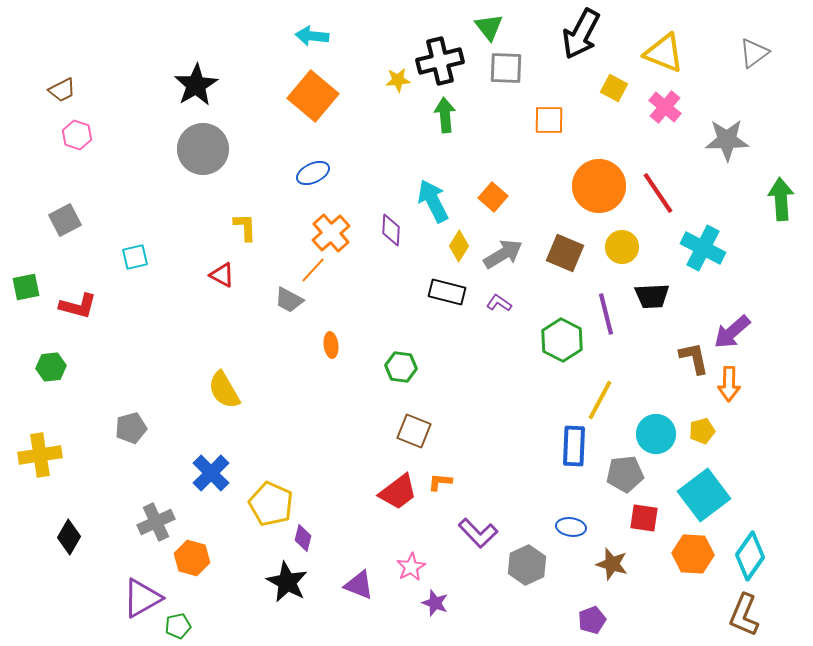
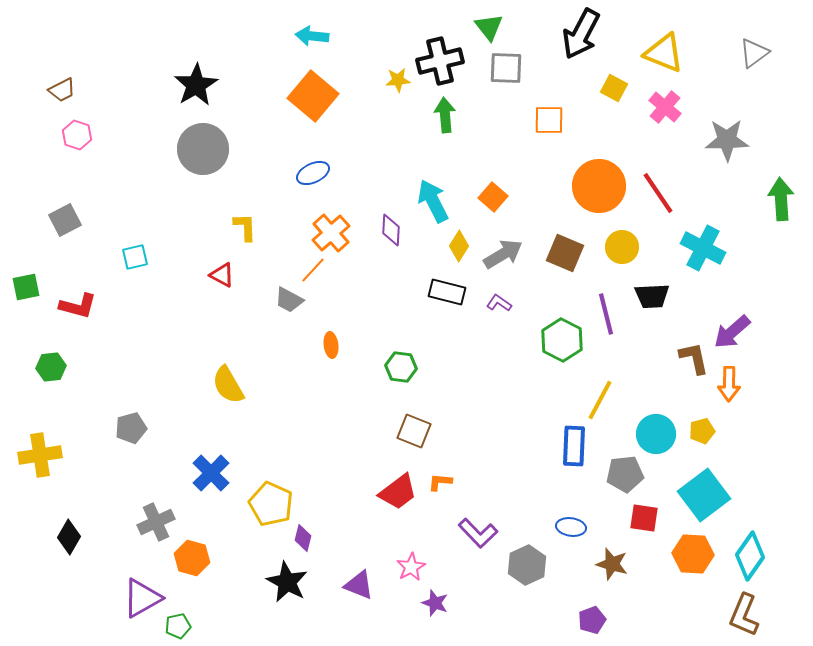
yellow semicircle at (224, 390): moved 4 px right, 5 px up
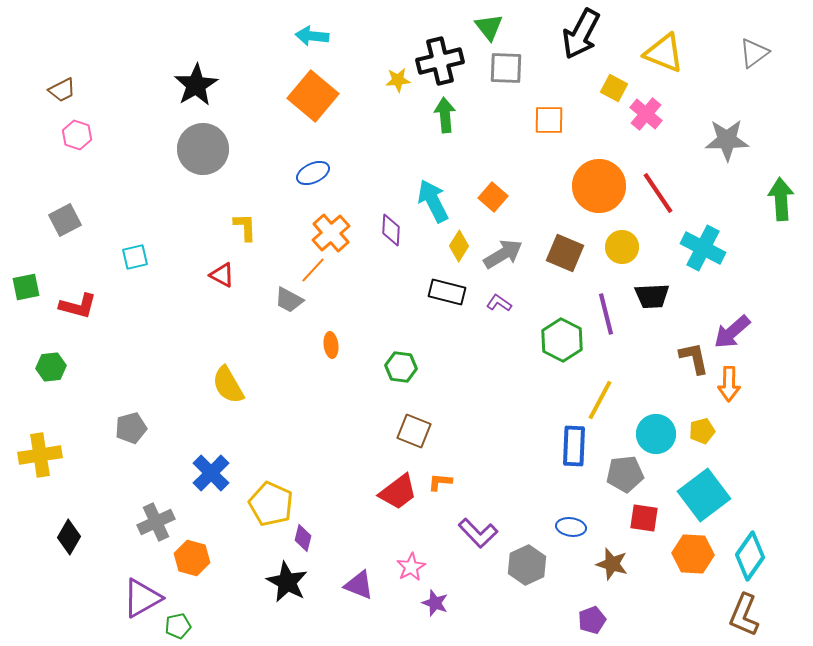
pink cross at (665, 107): moved 19 px left, 7 px down
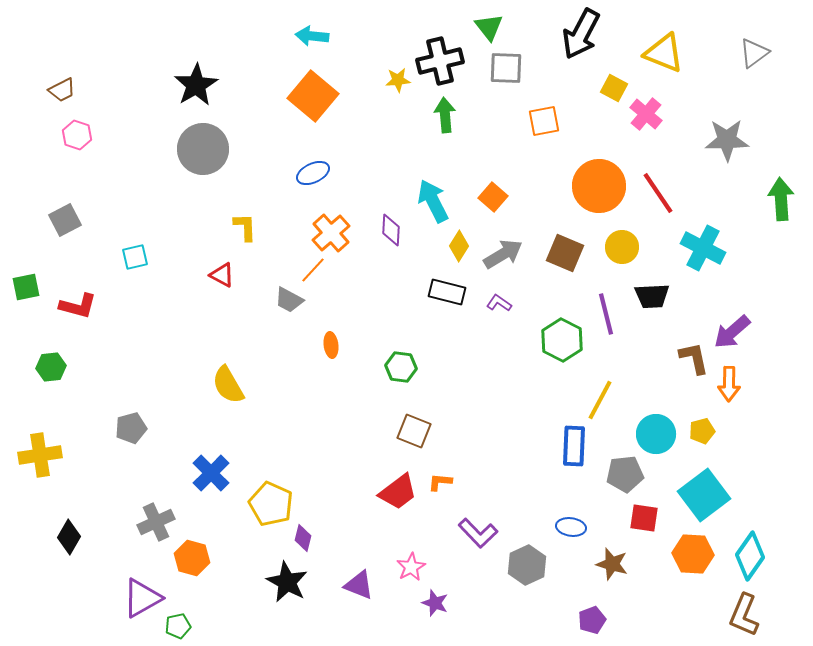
orange square at (549, 120): moved 5 px left, 1 px down; rotated 12 degrees counterclockwise
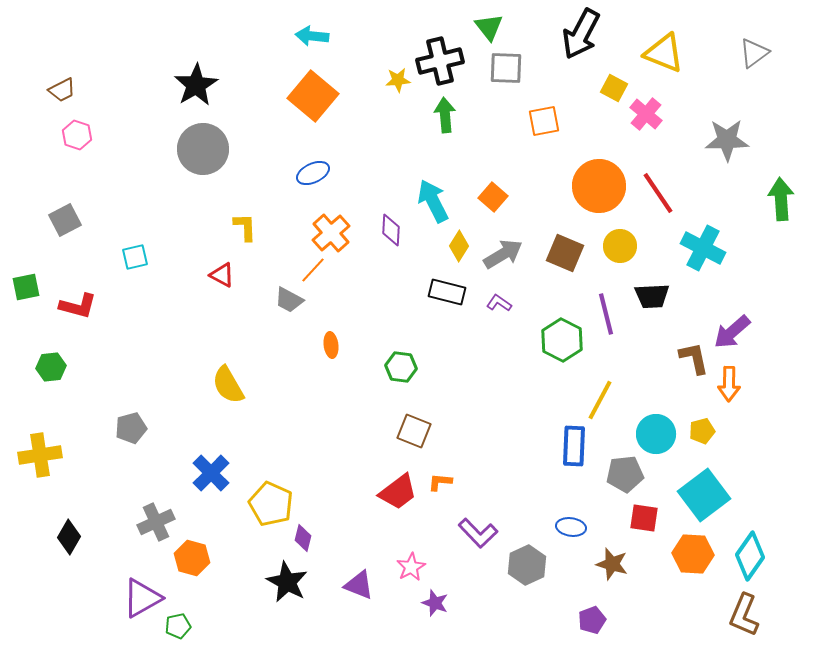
yellow circle at (622, 247): moved 2 px left, 1 px up
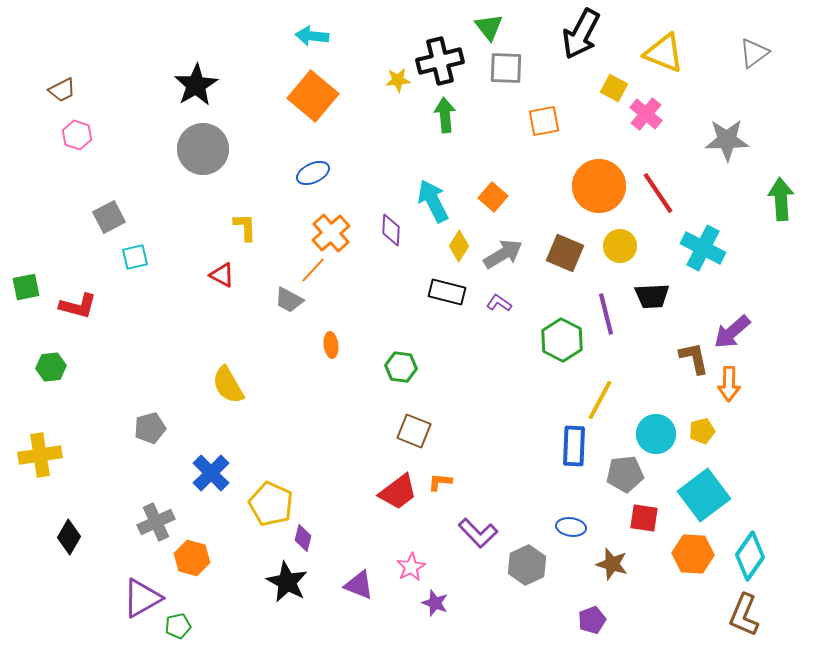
gray square at (65, 220): moved 44 px right, 3 px up
gray pentagon at (131, 428): moved 19 px right
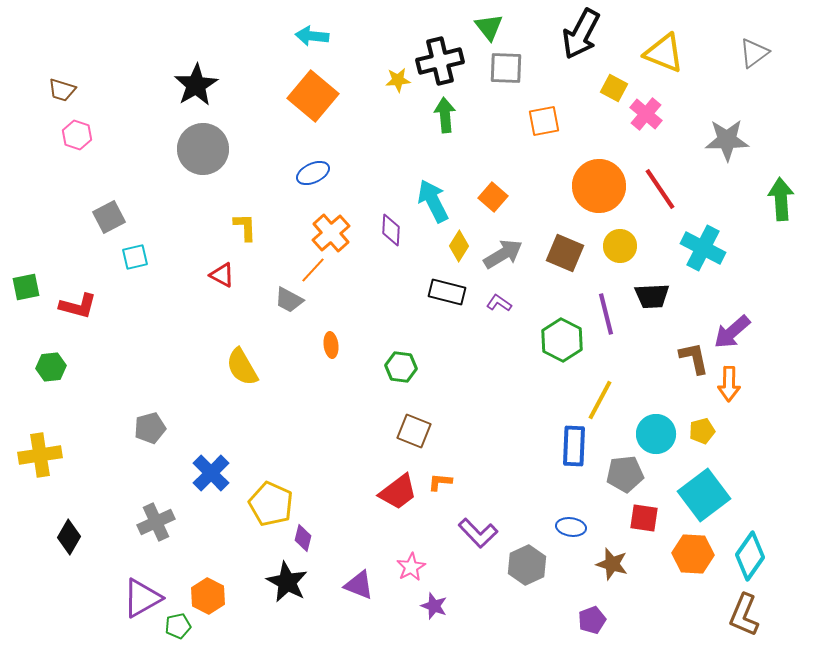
brown trapezoid at (62, 90): rotated 44 degrees clockwise
red line at (658, 193): moved 2 px right, 4 px up
yellow semicircle at (228, 385): moved 14 px right, 18 px up
orange hexagon at (192, 558): moved 16 px right, 38 px down; rotated 12 degrees clockwise
purple star at (435, 603): moved 1 px left, 3 px down
